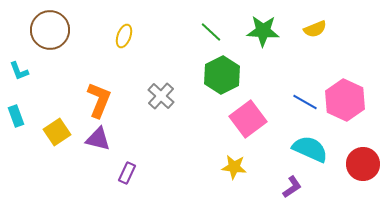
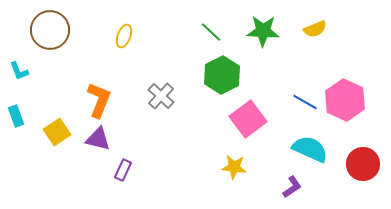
purple rectangle: moved 4 px left, 3 px up
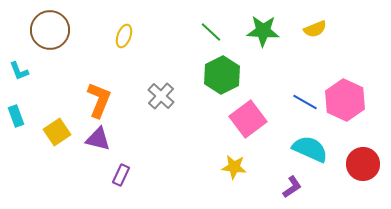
purple rectangle: moved 2 px left, 5 px down
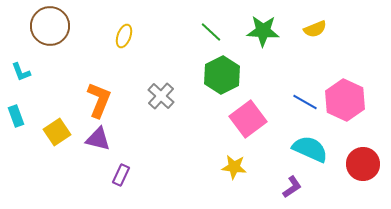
brown circle: moved 4 px up
cyan L-shape: moved 2 px right, 1 px down
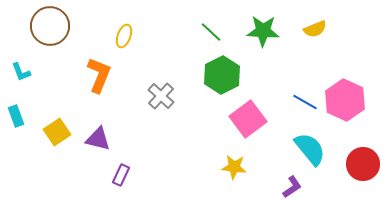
orange L-shape: moved 25 px up
cyan semicircle: rotated 27 degrees clockwise
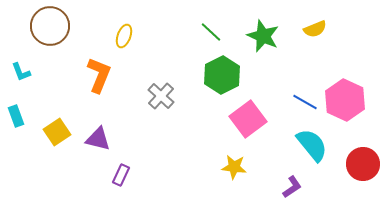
green star: moved 5 px down; rotated 20 degrees clockwise
cyan semicircle: moved 2 px right, 4 px up
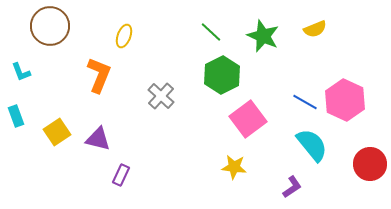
red circle: moved 7 px right
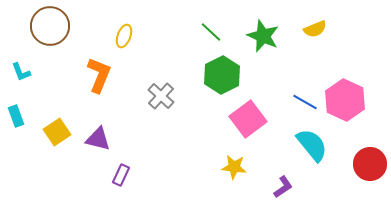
purple L-shape: moved 9 px left
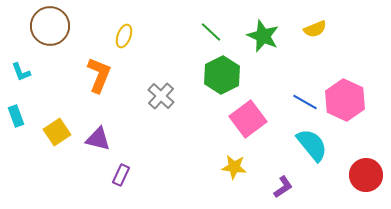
red circle: moved 4 px left, 11 px down
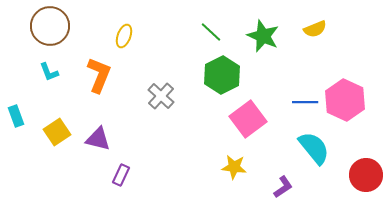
cyan L-shape: moved 28 px right
blue line: rotated 30 degrees counterclockwise
cyan semicircle: moved 2 px right, 3 px down
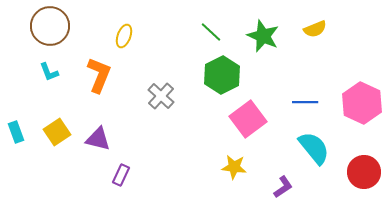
pink hexagon: moved 17 px right, 3 px down
cyan rectangle: moved 16 px down
red circle: moved 2 px left, 3 px up
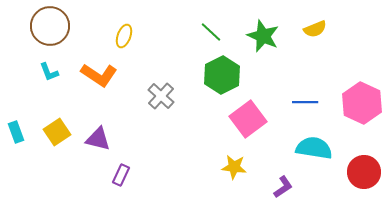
orange L-shape: rotated 102 degrees clockwise
cyan semicircle: rotated 42 degrees counterclockwise
